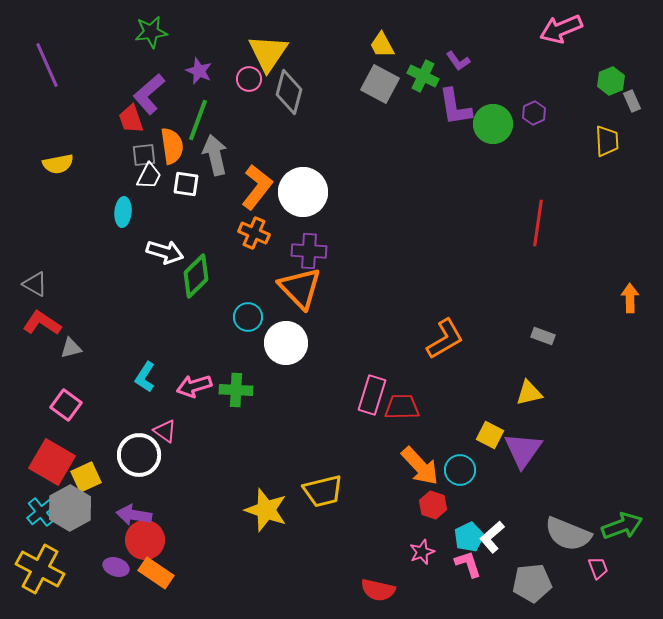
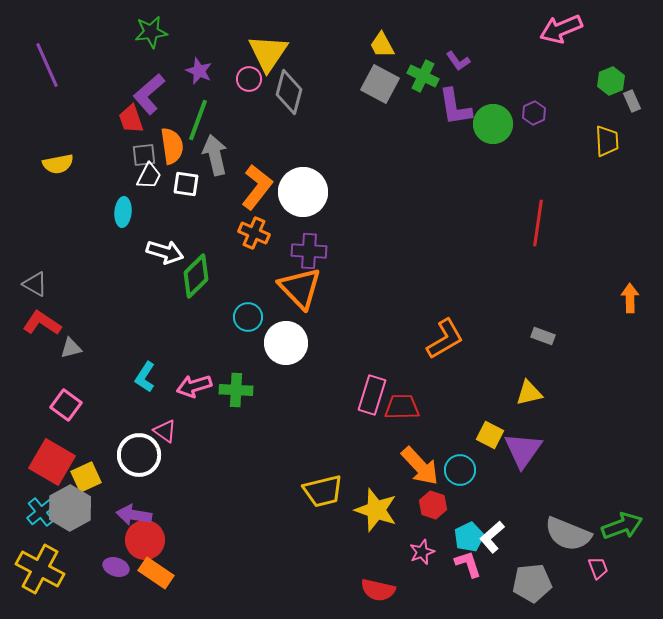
yellow star at (266, 510): moved 110 px right
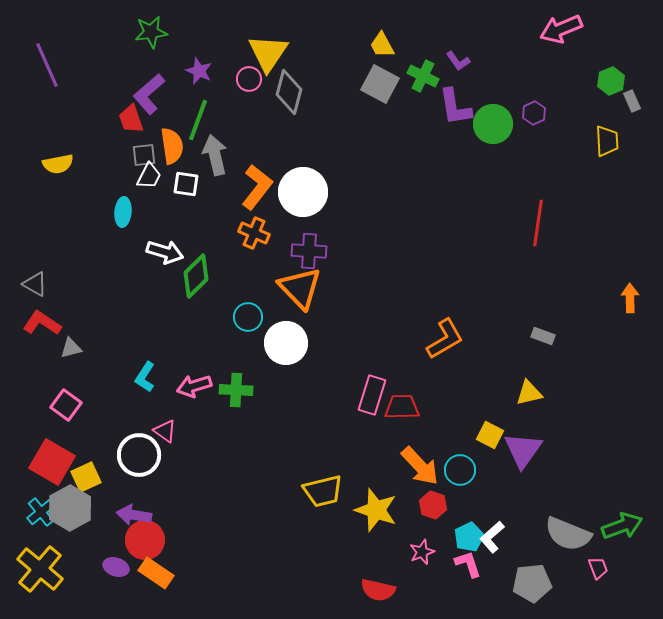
yellow cross at (40, 569): rotated 12 degrees clockwise
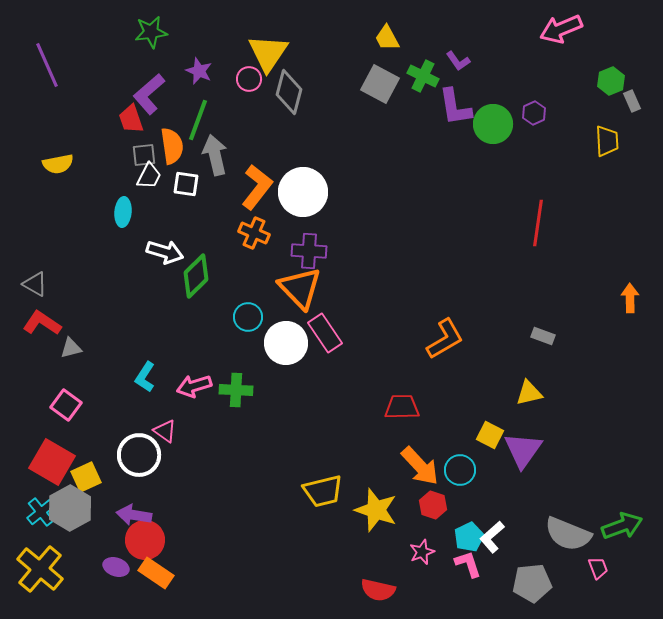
yellow trapezoid at (382, 45): moved 5 px right, 7 px up
pink rectangle at (372, 395): moved 47 px left, 62 px up; rotated 51 degrees counterclockwise
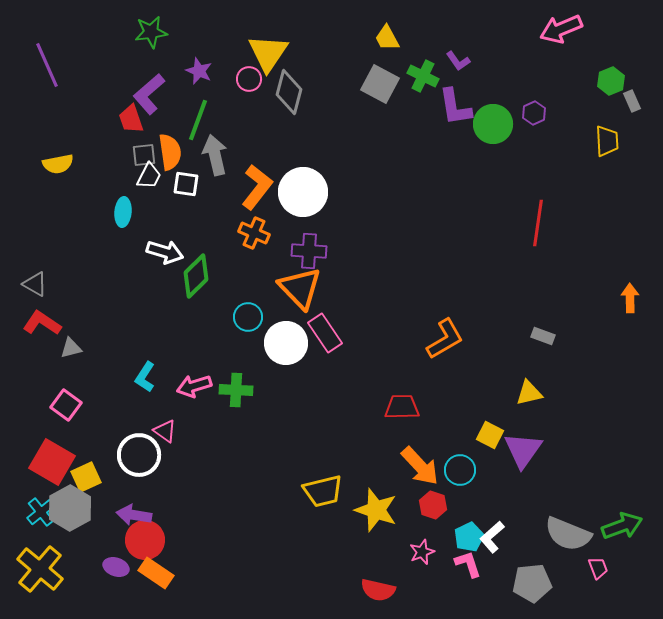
orange semicircle at (172, 146): moved 2 px left, 6 px down
